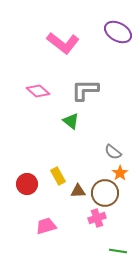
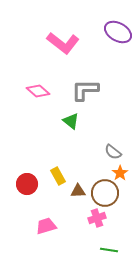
green line: moved 9 px left, 1 px up
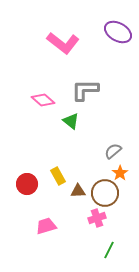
pink diamond: moved 5 px right, 9 px down
gray semicircle: moved 1 px up; rotated 102 degrees clockwise
green line: rotated 72 degrees counterclockwise
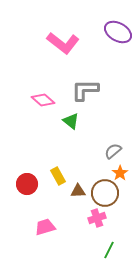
pink trapezoid: moved 1 px left, 1 px down
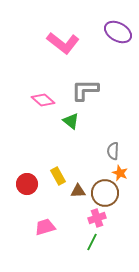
gray semicircle: rotated 48 degrees counterclockwise
orange star: rotated 14 degrees counterclockwise
green line: moved 17 px left, 8 px up
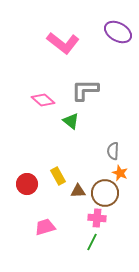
pink cross: rotated 24 degrees clockwise
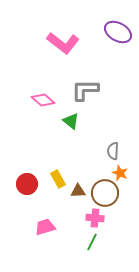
yellow rectangle: moved 3 px down
pink cross: moved 2 px left
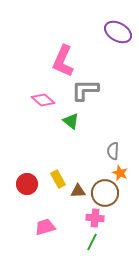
pink L-shape: moved 18 px down; rotated 76 degrees clockwise
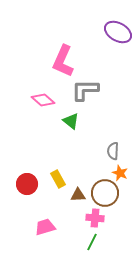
brown triangle: moved 4 px down
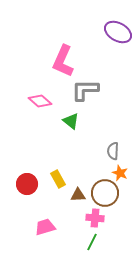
pink diamond: moved 3 px left, 1 px down
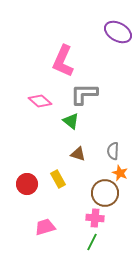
gray L-shape: moved 1 px left, 4 px down
brown triangle: moved 41 px up; rotated 21 degrees clockwise
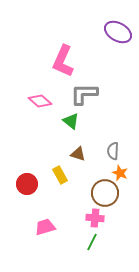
yellow rectangle: moved 2 px right, 4 px up
